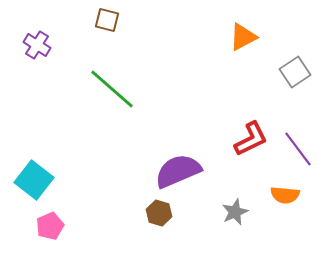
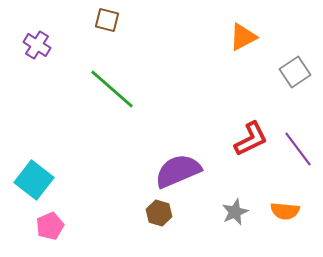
orange semicircle: moved 16 px down
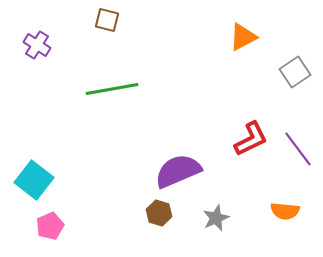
green line: rotated 51 degrees counterclockwise
gray star: moved 19 px left, 6 px down
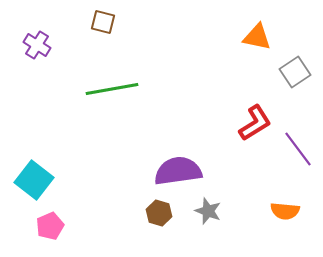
brown square: moved 4 px left, 2 px down
orange triangle: moved 14 px right; rotated 40 degrees clockwise
red L-shape: moved 4 px right, 16 px up; rotated 6 degrees counterclockwise
purple semicircle: rotated 15 degrees clockwise
gray star: moved 8 px left, 7 px up; rotated 28 degrees counterclockwise
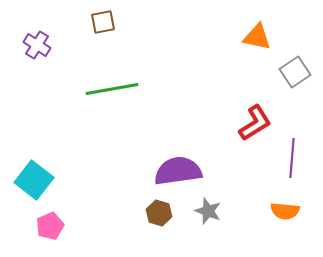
brown square: rotated 25 degrees counterclockwise
purple line: moved 6 px left, 9 px down; rotated 42 degrees clockwise
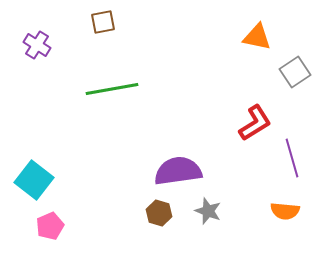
purple line: rotated 21 degrees counterclockwise
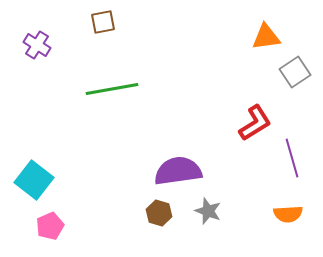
orange triangle: moved 9 px right; rotated 20 degrees counterclockwise
orange semicircle: moved 3 px right, 3 px down; rotated 8 degrees counterclockwise
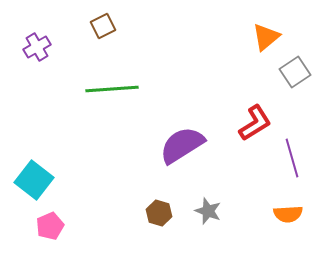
brown square: moved 4 px down; rotated 15 degrees counterclockwise
orange triangle: rotated 32 degrees counterclockwise
purple cross: moved 2 px down; rotated 28 degrees clockwise
green line: rotated 6 degrees clockwise
purple semicircle: moved 4 px right, 26 px up; rotated 24 degrees counterclockwise
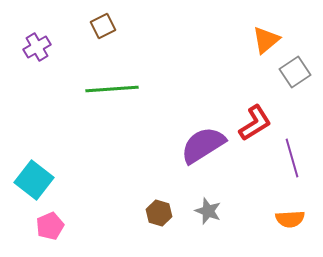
orange triangle: moved 3 px down
purple semicircle: moved 21 px right
orange semicircle: moved 2 px right, 5 px down
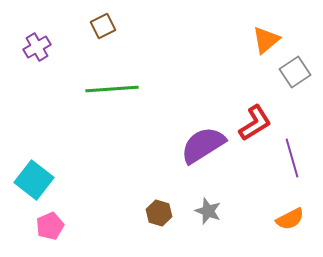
orange semicircle: rotated 24 degrees counterclockwise
